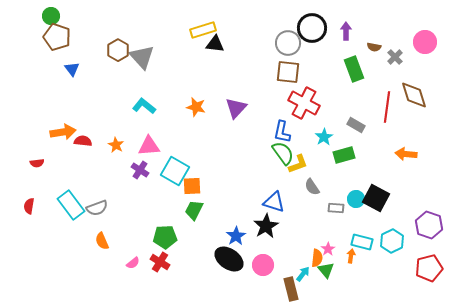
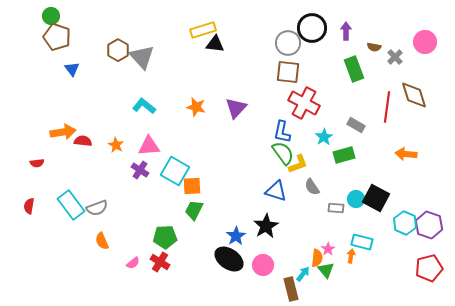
blue triangle at (274, 202): moved 2 px right, 11 px up
cyan hexagon at (392, 241): moved 13 px right, 18 px up; rotated 10 degrees counterclockwise
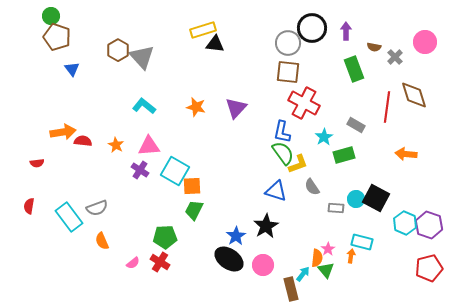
cyan rectangle at (71, 205): moved 2 px left, 12 px down
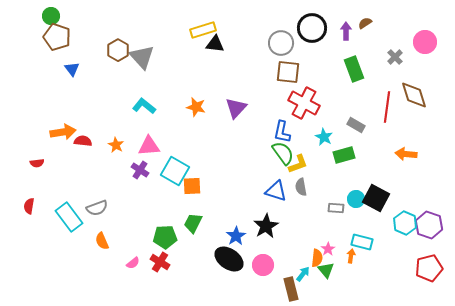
gray circle at (288, 43): moved 7 px left
brown semicircle at (374, 47): moved 9 px left, 24 px up; rotated 136 degrees clockwise
cyan star at (324, 137): rotated 12 degrees counterclockwise
gray semicircle at (312, 187): moved 11 px left; rotated 24 degrees clockwise
green trapezoid at (194, 210): moved 1 px left, 13 px down
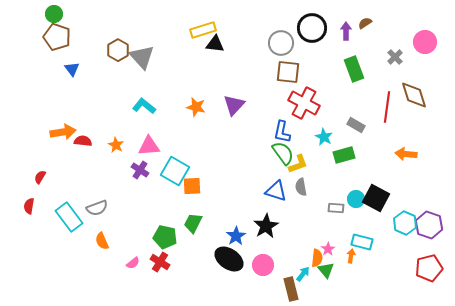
green circle at (51, 16): moved 3 px right, 2 px up
purple triangle at (236, 108): moved 2 px left, 3 px up
red semicircle at (37, 163): moved 3 px right, 14 px down; rotated 128 degrees clockwise
green pentagon at (165, 237): rotated 15 degrees clockwise
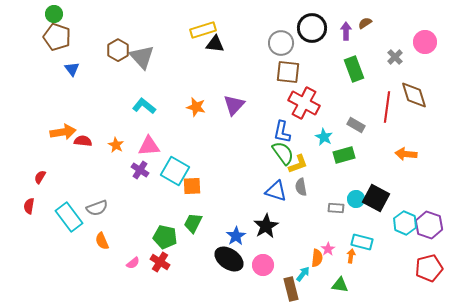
green triangle at (326, 270): moved 14 px right, 15 px down; rotated 42 degrees counterclockwise
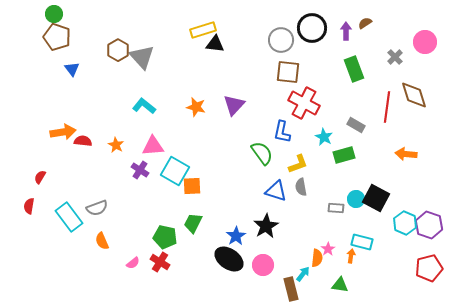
gray circle at (281, 43): moved 3 px up
pink triangle at (149, 146): moved 4 px right
green semicircle at (283, 153): moved 21 px left
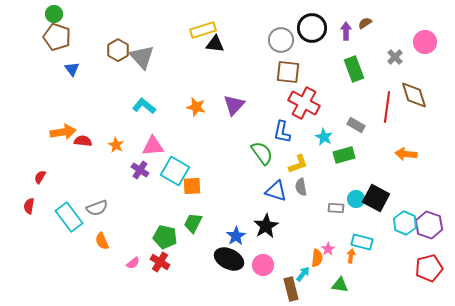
black ellipse at (229, 259): rotated 8 degrees counterclockwise
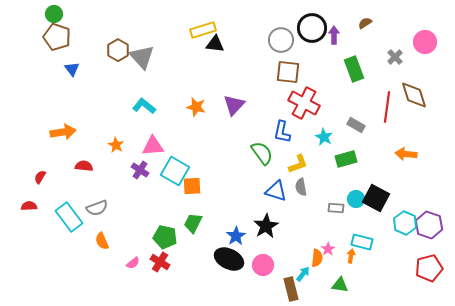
purple arrow at (346, 31): moved 12 px left, 4 px down
red semicircle at (83, 141): moved 1 px right, 25 px down
green rectangle at (344, 155): moved 2 px right, 4 px down
red semicircle at (29, 206): rotated 77 degrees clockwise
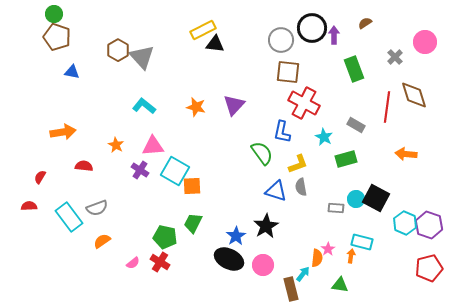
yellow rectangle at (203, 30): rotated 10 degrees counterclockwise
blue triangle at (72, 69): moved 3 px down; rotated 42 degrees counterclockwise
orange semicircle at (102, 241): rotated 78 degrees clockwise
